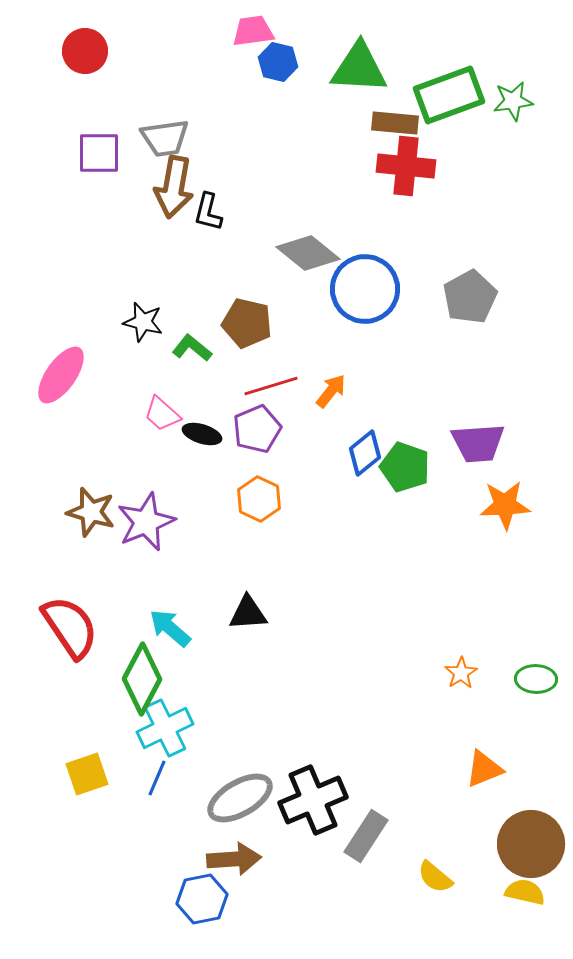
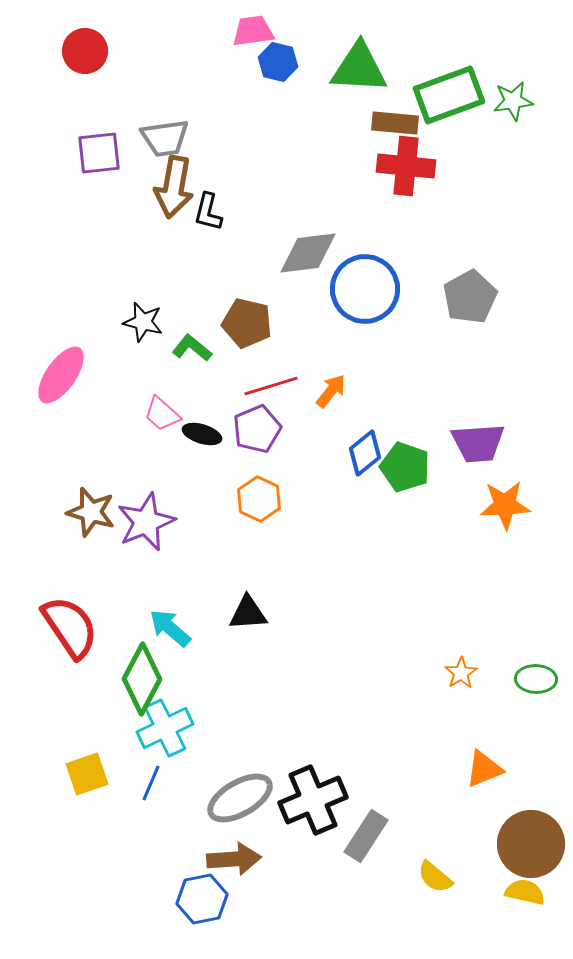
purple square at (99, 153): rotated 6 degrees counterclockwise
gray diamond at (308, 253): rotated 46 degrees counterclockwise
blue line at (157, 778): moved 6 px left, 5 px down
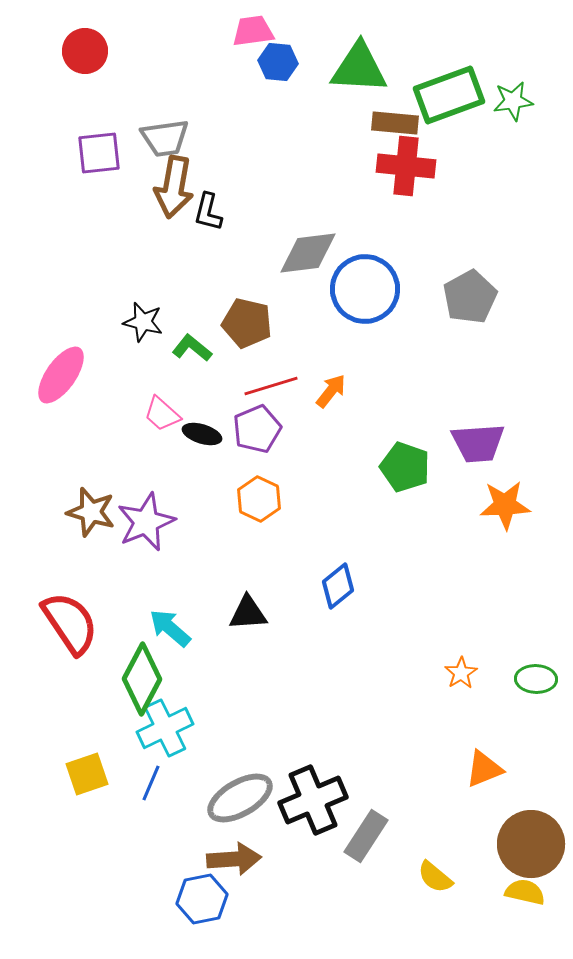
blue hexagon at (278, 62): rotated 9 degrees counterclockwise
blue diamond at (365, 453): moved 27 px left, 133 px down
red semicircle at (70, 627): moved 4 px up
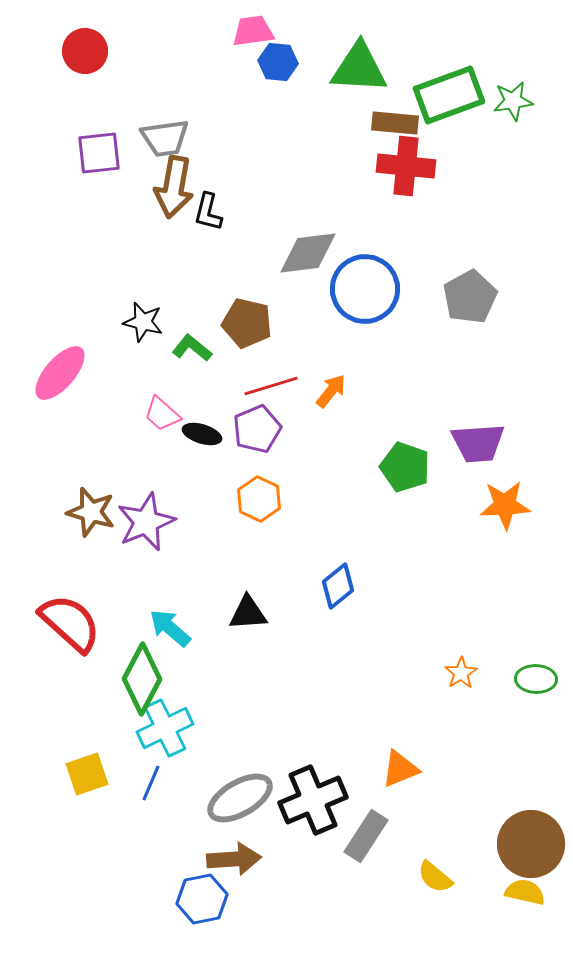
pink ellipse at (61, 375): moved 1 px left, 2 px up; rotated 6 degrees clockwise
red semicircle at (70, 623): rotated 14 degrees counterclockwise
orange triangle at (484, 769): moved 84 px left
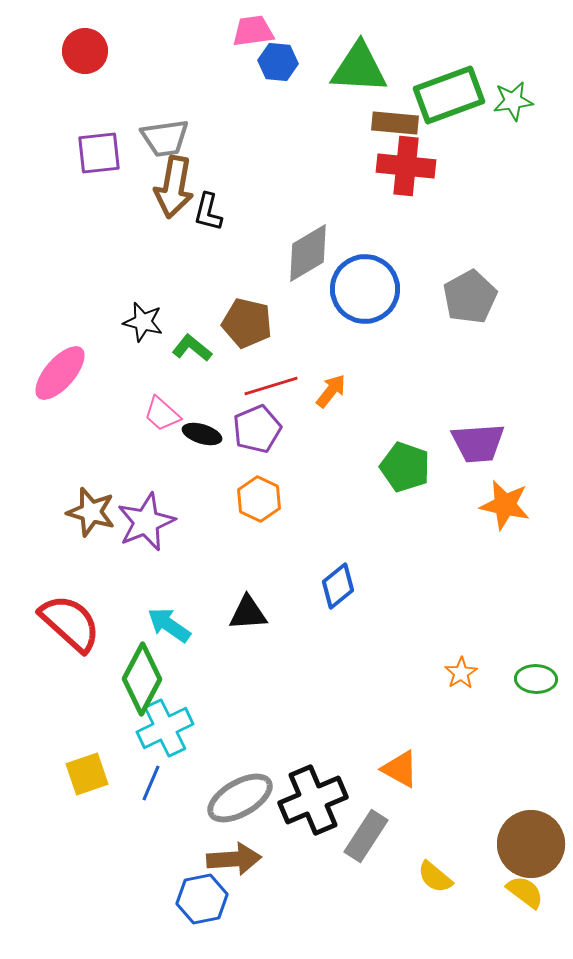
gray diamond at (308, 253): rotated 24 degrees counterclockwise
orange star at (505, 505): rotated 15 degrees clockwise
cyan arrow at (170, 628): moved 1 px left, 3 px up; rotated 6 degrees counterclockwise
orange triangle at (400, 769): rotated 51 degrees clockwise
yellow semicircle at (525, 892): rotated 24 degrees clockwise
